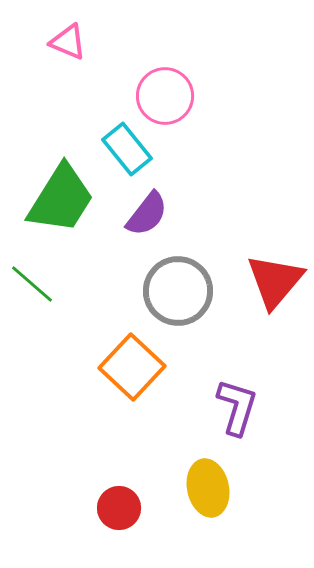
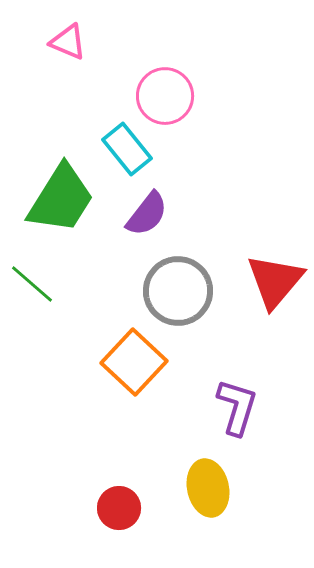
orange square: moved 2 px right, 5 px up
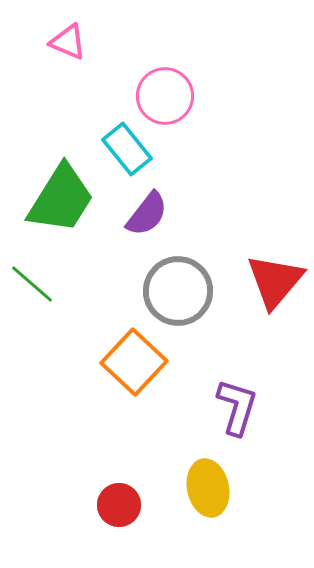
red circle: moved 3 px up
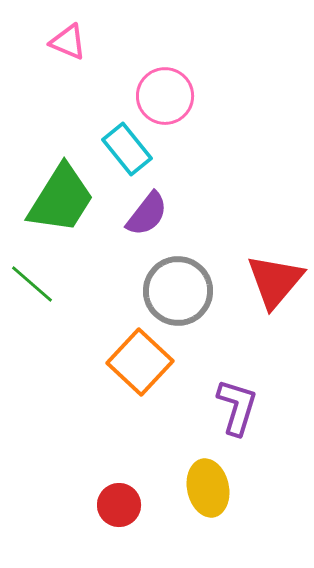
orange square: moved 6 px right
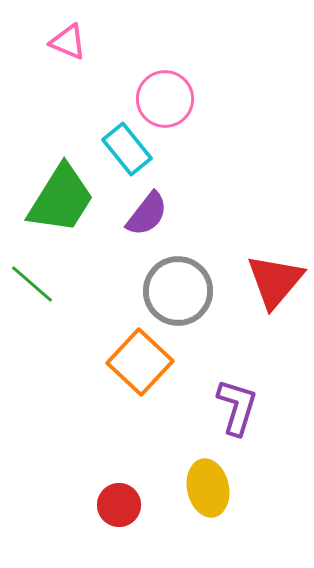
pink circle: moved 3 px down
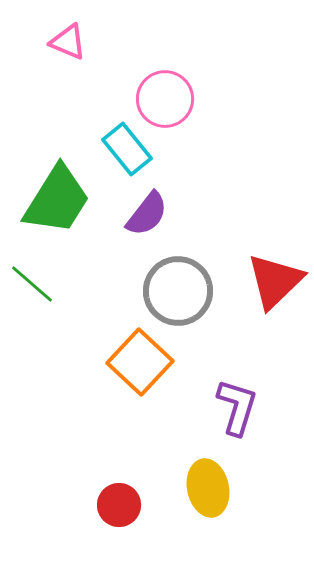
green trapezoid: moved 4 px left, 1 px down
red triangle: rotated 6 degrees clockwise
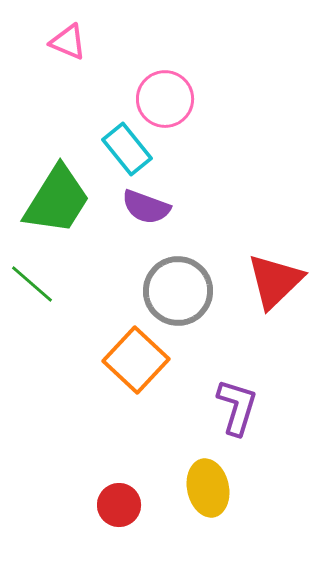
purple semicircle: moved 1 px left, 7 px up; rotated 72 degrees clockwise
orange square: moved 4 px left, 2 px up
